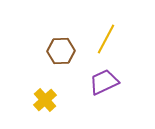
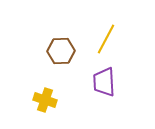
purple trapezoid: rotated 68 degrees counterclockwise
yellow cross: rotated 30 degrees counterclockwise
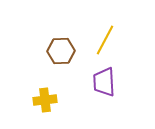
yellow line: moved 1 px left, 1 px down
yellow cross: rotated 25 degrees counterclockwise
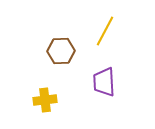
yellow line: moved 9 px up
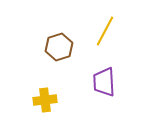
brown hexagon: moved 2 px left, 4 px up; rotated 16 degrees counterclockwise
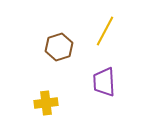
yellow cross: moved 1 px right, 3 px down
